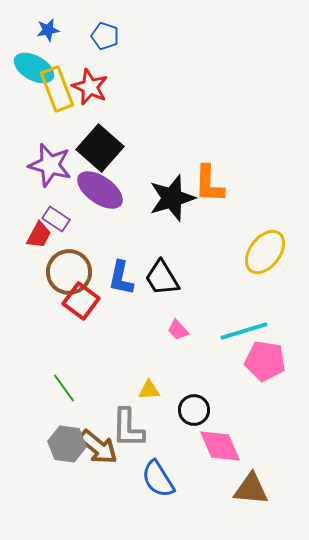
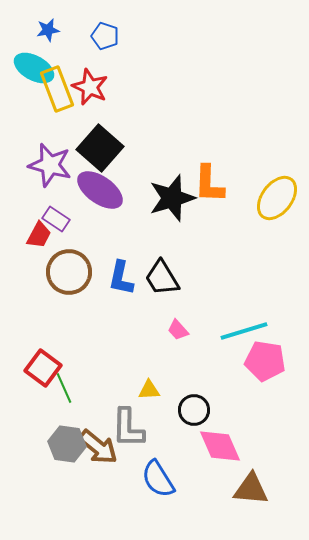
yellow ellipse: moved 12 px right, 54 px up
red square: moved 38 px left, 67 px down
green line: rotated 12 degrees clockwise
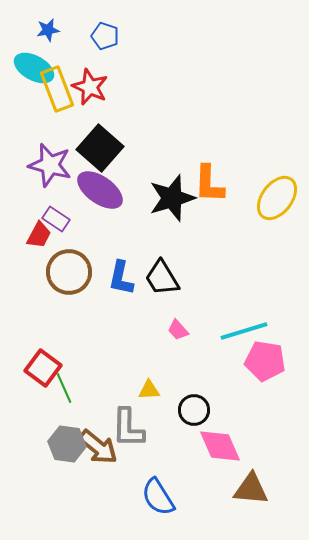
blue semicircle: moved 18 px down
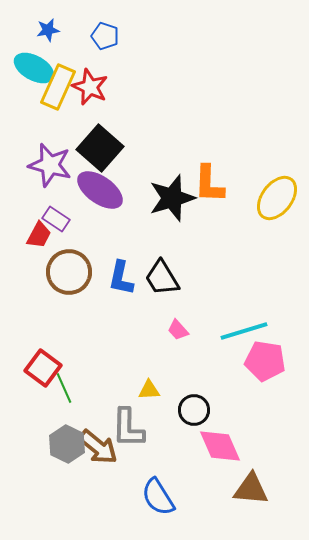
yellow rectangle: moved 1 px right, 2 px up; rotated 45 degrees clockwise
gray hexagon: rotated 18 degrees clockwise
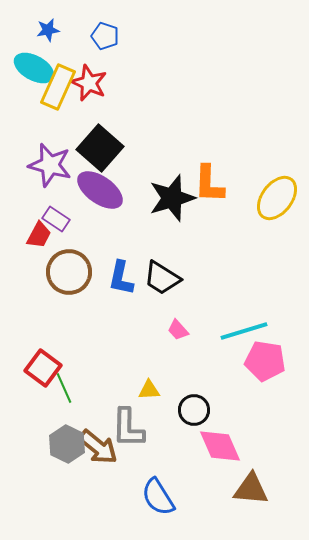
red star: moved 1 px left, 4 px up
black trapezoid: rotated 27 degrees counterclockwise
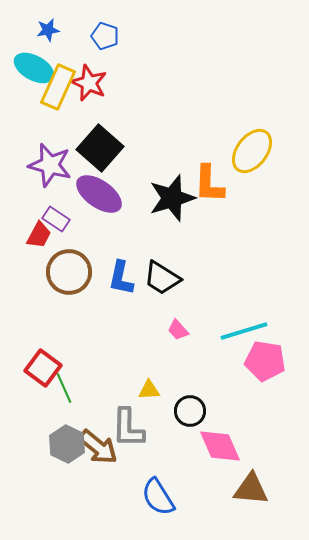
purple ellipse: moved 1 px left, 4 px down
yellow ellipse: moved 25 px left, 47 px up
black circle: moved 4 px left, 1 px down
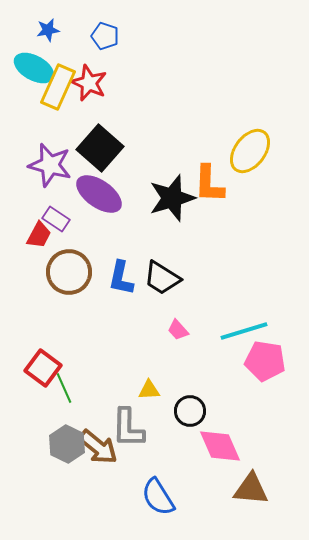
yellow ellipse: moved 2 px left
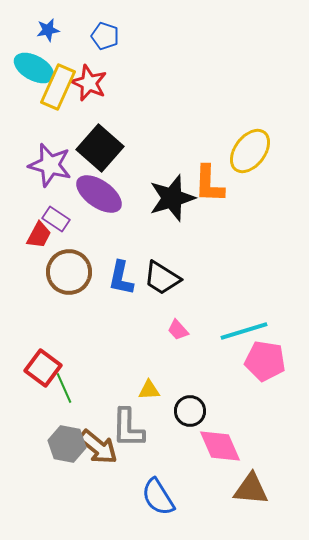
gray hexagon: rotated 15 degrees counterclockwise
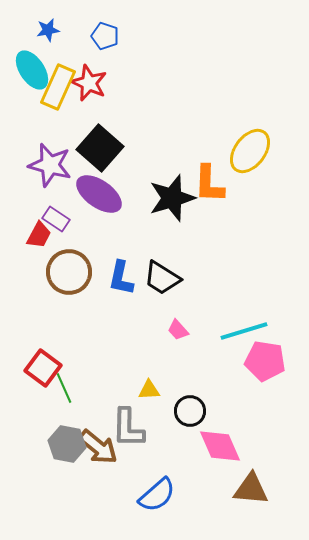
cyan ellipse: moved 2 px left, 2 px down; rotated 27 degrees clockwise
blue semicircle: moved 1 px left, 2 px up; rotated 99 degrees counterclockwise
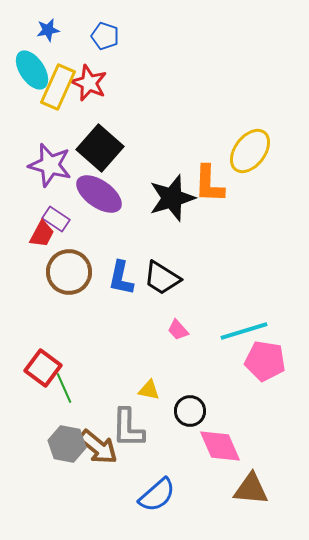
red trapezoid: moved 3 px right, 1 px up
yellow triangle: rotated 15 degrees clockwise
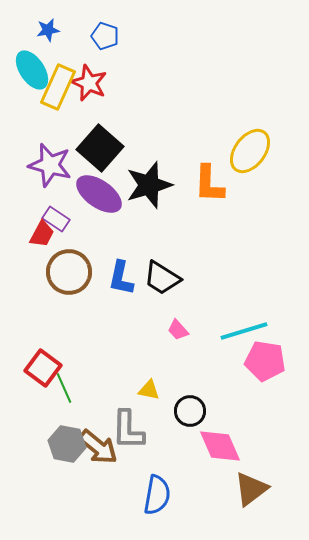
black star: moved 23 px left, 13 px up
gray L-shape: moved 2 px down
brown triangle: rotated 42 degrees counterclockwise
blue semicircle: rotated 39 degrees counterclockwise
